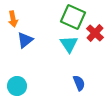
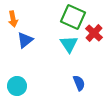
red cross: moved 1 px left
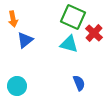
cyan triangle: rotated 42 degrees counterclockwise
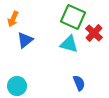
orange arrow: rotated 35 degrees clockwise
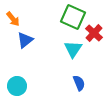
orange arrow: rotated 63 degrees counterclockwise
cyan triangle: moved 4 px right, 5 px down; rotated 48 degrees clockwise
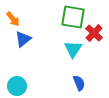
green square: rotated 15 degrees counterclockwise
blue triangle: moved 2 px left, 1 px up
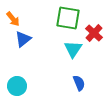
green square: moved 5 px left, 1 px down
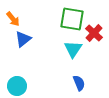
green square: moved 4 px right, 1 px down
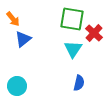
blue semicircle: rotated 35 degrees clockwise
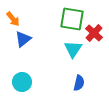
cyan circle: moved 5 px right, 4 px up
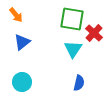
orange arrow: moved 3 px right, 4 px up
blue triangle: moved 1 px left, 3 px down
